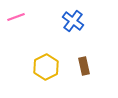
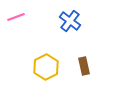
blue cross: moved 3 px left
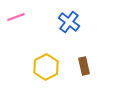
blue cross: moved 1 px left, 1 px down
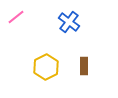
pink line: rotated 18 degrees counterclockwise
brown rectangle: rotated 12 degrees clockwise
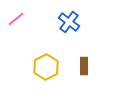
pink line: moved 2 px down
